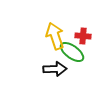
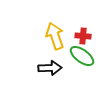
green ellipse: moved 10 px right, 4 px down
black arrow: moved 5 px left, 1 px up
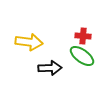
yellow arrow: moved 26 px left, 6 px down; rotated 116 degrees clockwise
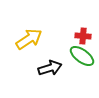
yellow arrow: moved 3 px up; rotated 40 degrees counterclockwise
black arrow: rotated 15 degrees counterclockwise
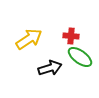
red cross: moved 12 px left
green ellipse: moved 2 px left, 1 px down
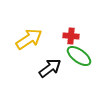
green ellipse: moved 1 px left, 1 px up
black arrow: rotated 20 degrees counterclockwise
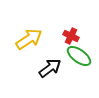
red cross: rotated 21 degrees clockwise
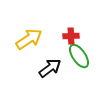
red cross: rotated 28 degrees counterclockwise
green ellipse: rotated 20 degrees clockwise
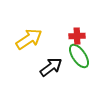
red cross: moved 6 px right
black arrow: moved 1 px right, 1 px up
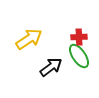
red cross: moved 2 px right, 1 px down
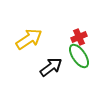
red cross: rotated 21 degrees counterclockwise
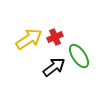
red cross: moved 24 px left
black arrow: moved 3 px right
